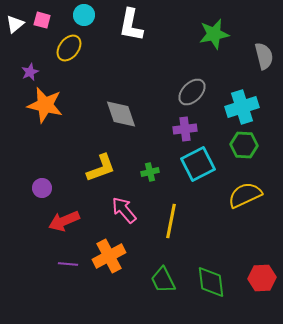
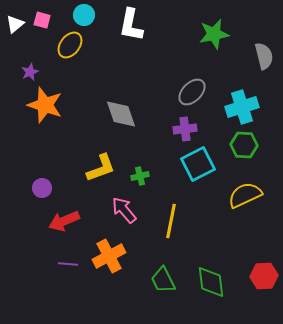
yellow ellipse: moved 1 px right, 3 px up
orange star: rotated 6 degrees clockwise
green cross: moved 10 px left, 4 px down
red hexagon: moved 2 px right, 2 px up
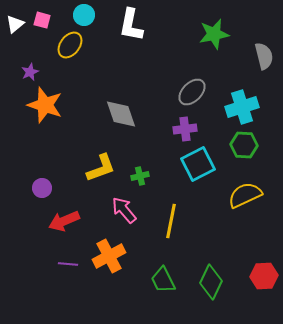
green diamond: rotated 32 degrees clockwise
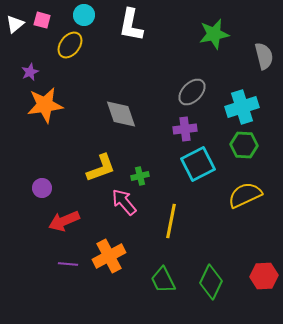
orange star: rotated 27 degrees counterclockwise
pink arrow: moved 8 px up
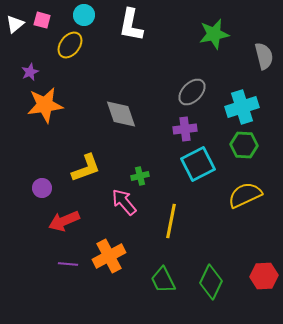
yellow L-shape: moved 15 px left
